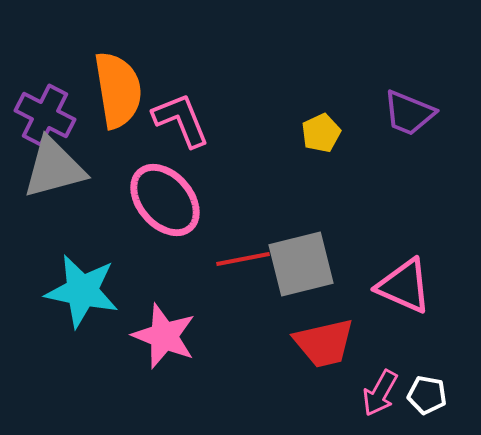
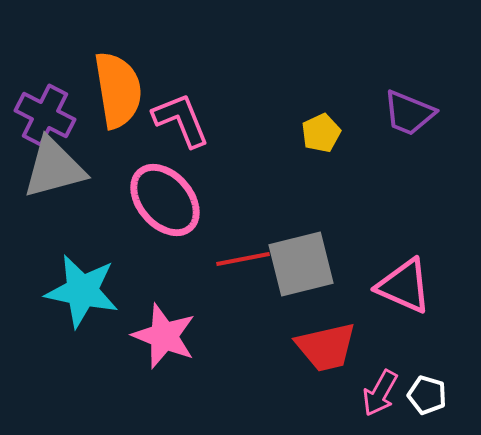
red trapezoid: moved 2 px right, 4 px down
white pentagon: rotated 6 degrees clockwise
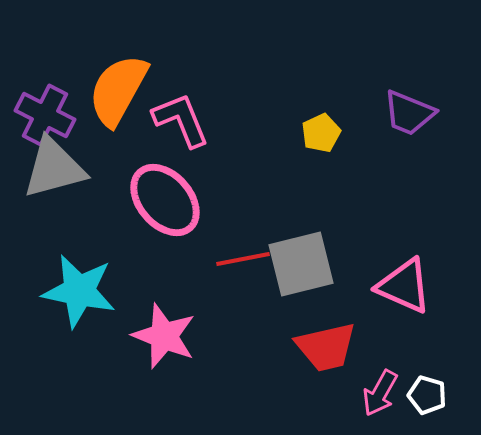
orange semicircle: rotated 142 degrees counterclockwise
cyan star: moved 3 px left
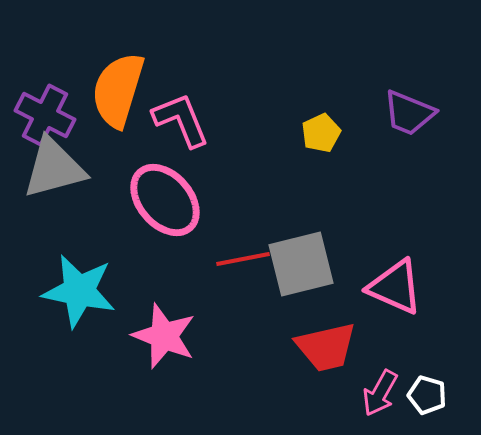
orange semicircle: rotated 12 degrees counterclockwise
pink triangle: moved 9 px left, 1 px down
